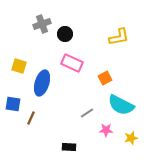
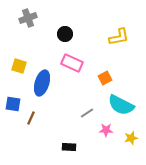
gray cross: moved 14 px left, 6 px up
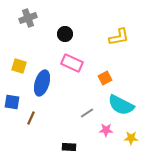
blue square: moved 1 px left, 2 px up
yellow star: rotated 16 degrees clockwise
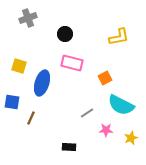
pink rectangle: rotated 10 degrees counterclockwise
yellow star: rotated 24 degrees counterclockwise
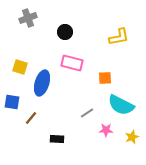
black circle: moved 2 px up
yellow square: moved 1 px right, 1 px down
orange square: rotated 24 degrees clockwise
brown line: rotated 16 degrees clockwise
yellow star: moved 1 px right, 1 px up
black rectangle: moved 12 px left, 8 px up
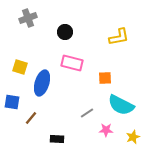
yellow star: moved 1 px right
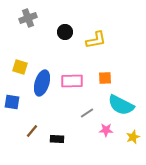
yellow L-shape: moved 23 px left, 3 px down
pink rectangle: moved 18 px down; rotated 15 degrees counterclockwise
brown line: moved 1 px right, 13 px down
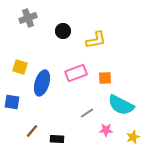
black circle: moved 2 px left, 1 px up
pink rectangle: moved 4 px right, 8 px up; rotated 20 degrees counterclockwise
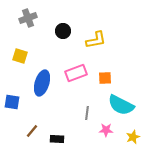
yellow square: moved 11 px up
gray line: rotated 48 degrees counterclockwise
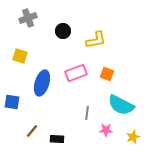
orange square: moved 2 px right, 4 px up; rotated 24 degrees clockwise
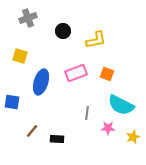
blue ellipse: moved 1 px left, 1 px up
pink star: moved 2 px right, 2 px up
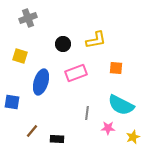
black circle: moved 13 px down
orange square: moved 9 px right, 6 px up; rotated 16 degrees counterclockwise
